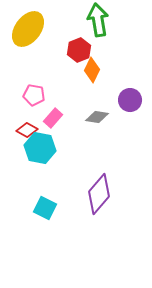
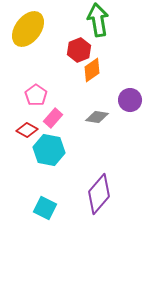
orange diamond: rotated 30 degrees clockwise
pink pentagon: moved 2 px right; rotated 25 degrees clockwise
cyan hexagon: moved 9 px right, 2 px down
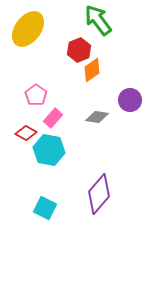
green arrow: rotated 28 degrees counterclockwise
red diamond: moved 1 px left, 3 px down
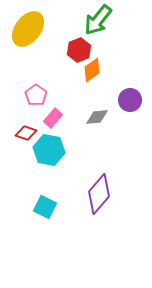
green arrow: rotated 104 degrees counterclockwise
gray diamond: rotated 15 degrees counterclockwise
red diamond: rotated 10 degrees counterclockwise
cyan square: moved 1 px up
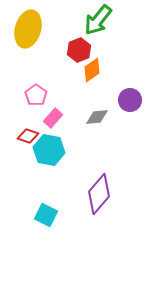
yellow ellipse: rotated 21 degrees counterclockwise
red diamond: moved 2 px right, 3 px down
cyan square: moved 1 px right, 8 px down
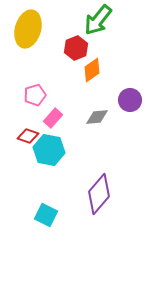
red hexagon: moved 3 px left, 2 px up
pink pentagon: moved 1 px left; rotated 20 degrees clockwise
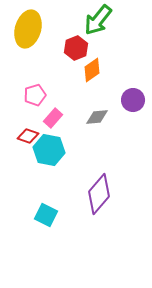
purple circle: moved 3 px right
